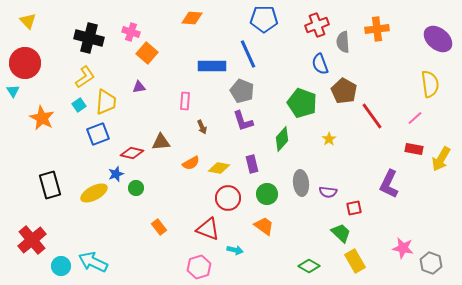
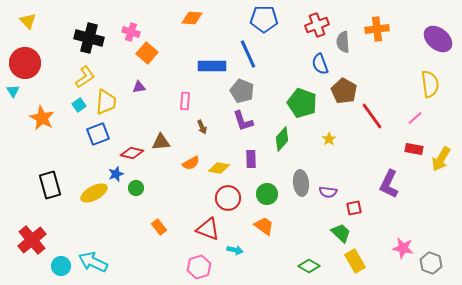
purple rectangle at (252, 164): moved 1 px left, 5 px up; rotated 12 degrees clockwise
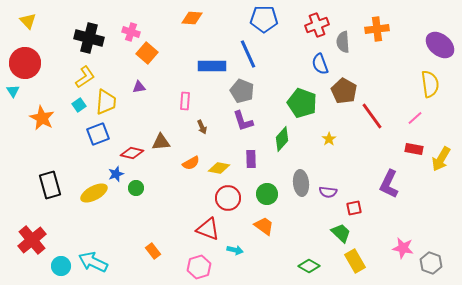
purple ellipse at (438, 39): moved 2 px right, 6 px down
orange rectangle at (159, 227): moved 6 px left, 24 px down
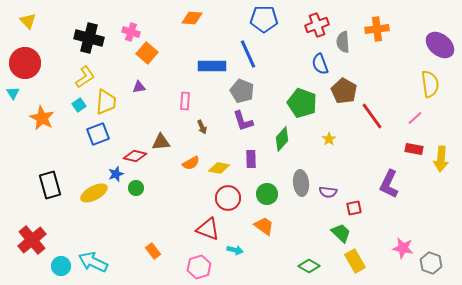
cyan triangle at (13, 91): moved 2 px down
red diamond at (132, 153): moved 3 px right, 3 px down
yellow arrow at (441, 159): rotated 25 degrees counterclockwise
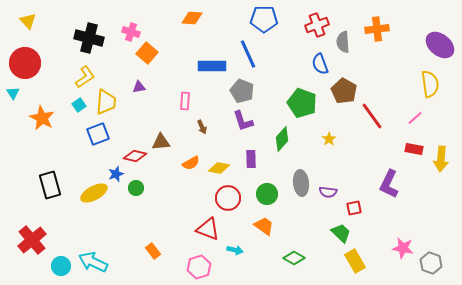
green diamond at (309, 266): moved 15 px left, 8 px up
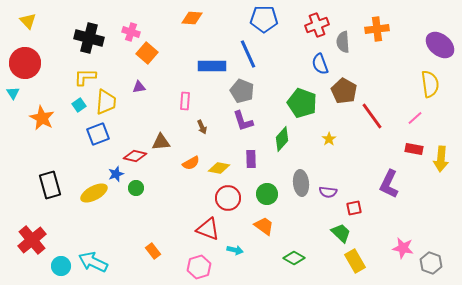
yellow L-shape at (85, 77): rotated 145 degrees counterclockwise
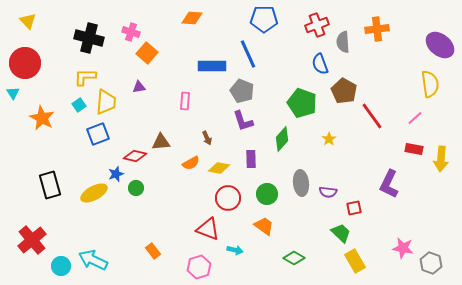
brown arrow at (202, 127): moved 5 px right, 11 px down
cyan arrow at (93, 262): moved 2 px up
